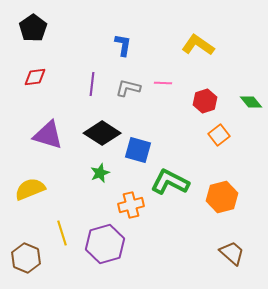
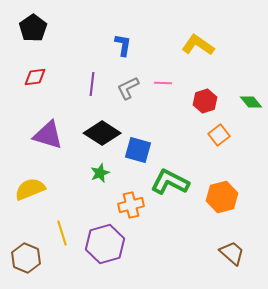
gray L-shape: rotated 40 degrees counterclockwise
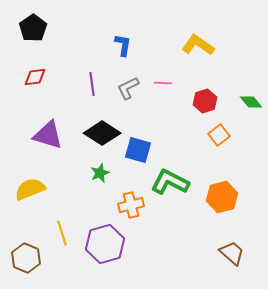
purple line: rotated 15 degrees counterclockwise
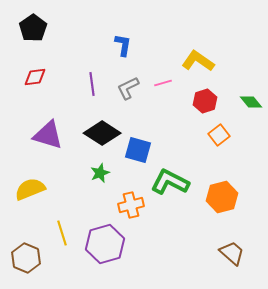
yellow L-shape: moved 16 px down
pink line: rotated 18 degrees counterclockwise
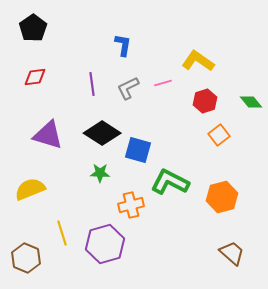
green star: rotated 24 degrees clockwise
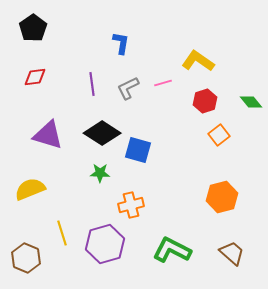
blue L-shape: moved 2 px left, 2 px up
green L-shape: moved 2 px right, 68 px down
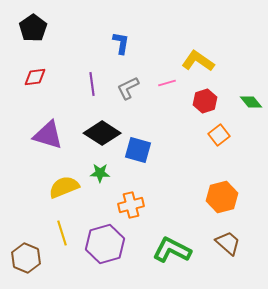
pink line: moved 4 px right
yellow semicircle: moved 34 px right, 2 px up
brown trapezoid: moved 4 px left, 10 px up
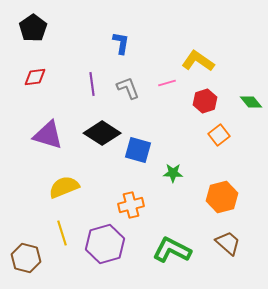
gray L-shape: rotated 95 degrees clockwise
green star: moved 73 px right
brown hexagon: rotated 8 degrees counterclockwise
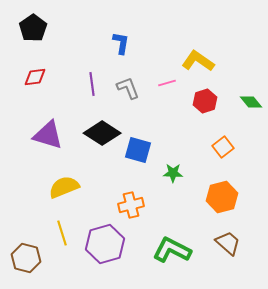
orange square: moved 4 px right, 12 px down
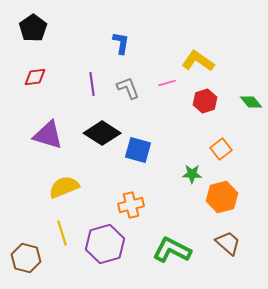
orange square: moved 2 px left, 2 px down
green star: moved 19 px right, 1 px down
